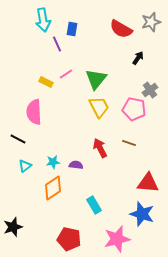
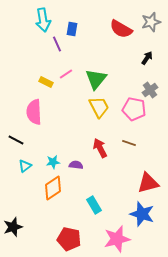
black arrow: moved 9 px right
black line: moved 2 px left, 1 px down
red triangle: rotated 20 degrees counterclockwise
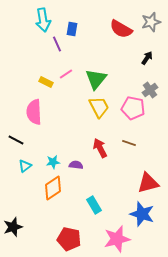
pink pentagon: moved 1 px left, 1 px up
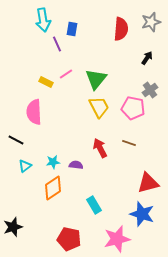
red semicircle: rotated 115 degrees counterclockwise
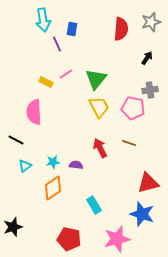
gray cross: rotated 28 degrees clockwise
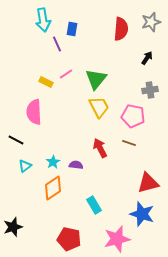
pink pentagon: moved 8 px down
cyan star: rotated 24 degrees counterclockwise
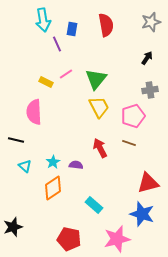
red semicircle: moved 15 px left, 4 px up; rotated 15 degrees counterclockwise
pink pentagon: rotated 30 degrees counterclockwise
black line: rotated 14 degrees counterclockwise
cyan triangle: rotated 40 degrees counterclockwise
cyan rectangle: rotated 18 degrees counterclockwise
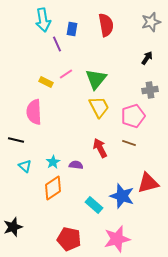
blue star: moved 20 px left, 18 px up
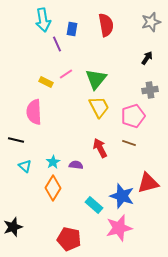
orange diamond: rotated 25 degrees counterclockwise
pink star: moved 2 px right, 11 px up
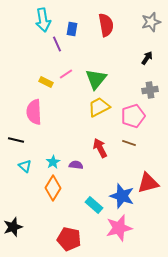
yellow trapezoid: rotated 90 degrees counterclockwise
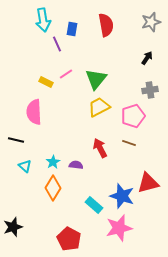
red pentagon: rotated 15 degrees clockwise
